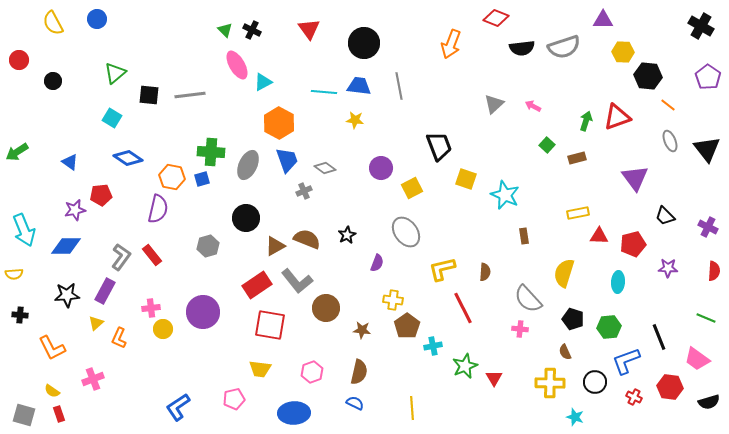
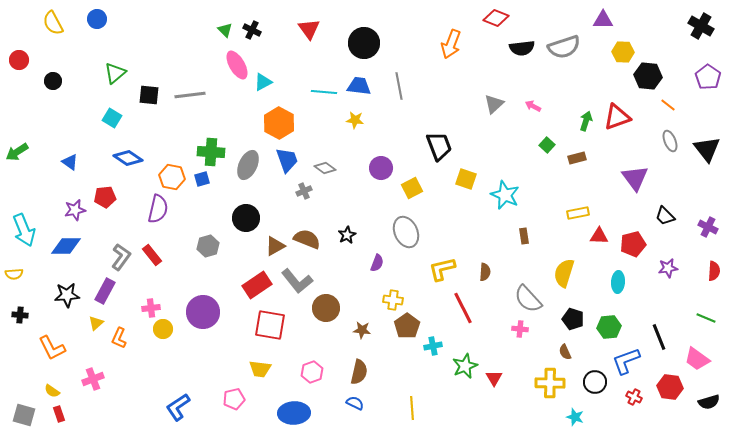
red pentagon at (101, 195): moved 4 px right, 2 px down
gray ellipse at (406, 232): rotated 12 degrees clockwise
purple star at (668, 268): rotated 12 degrees counterclockwise
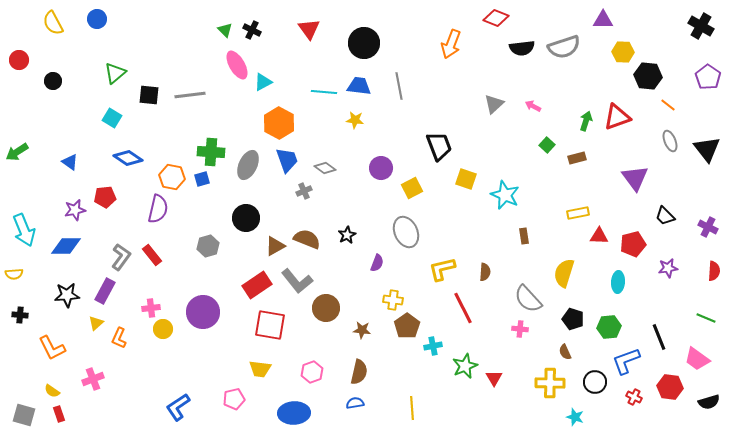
blue semicircle at (355, 403): rotated 36 degrees counterclockwise
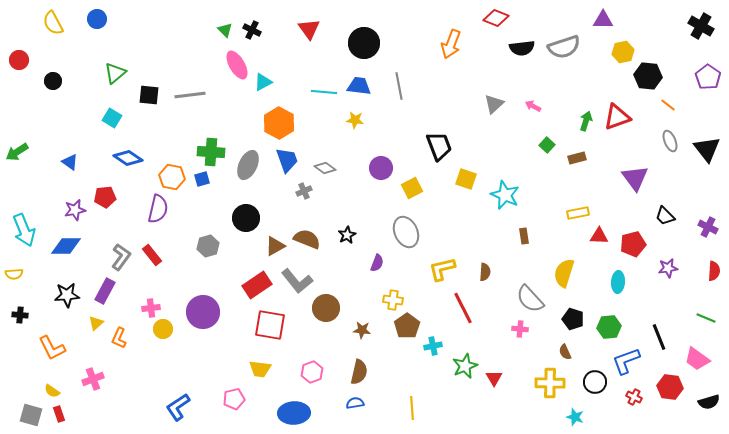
yellow hexagon at (623, 52): rotated 15 degrees counterclockwise
gray semicircle at (528, 299): moved 2 px right
gray square at (24, 415): moved 7 px right
